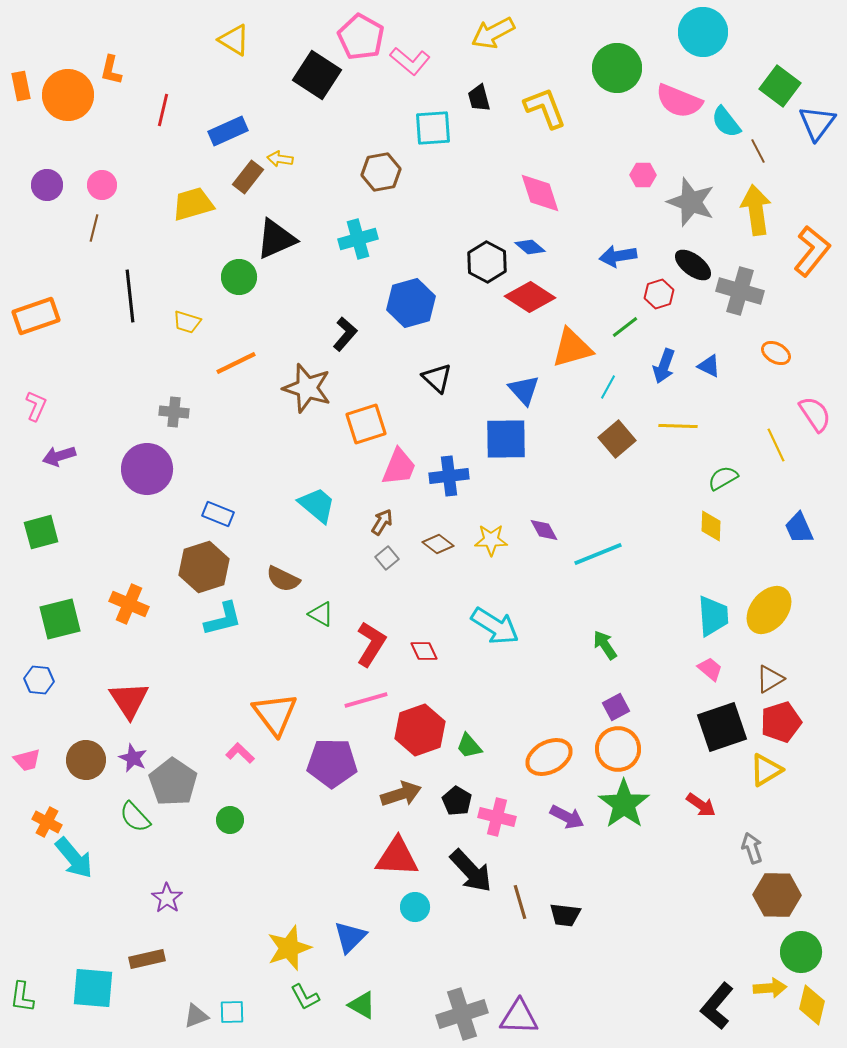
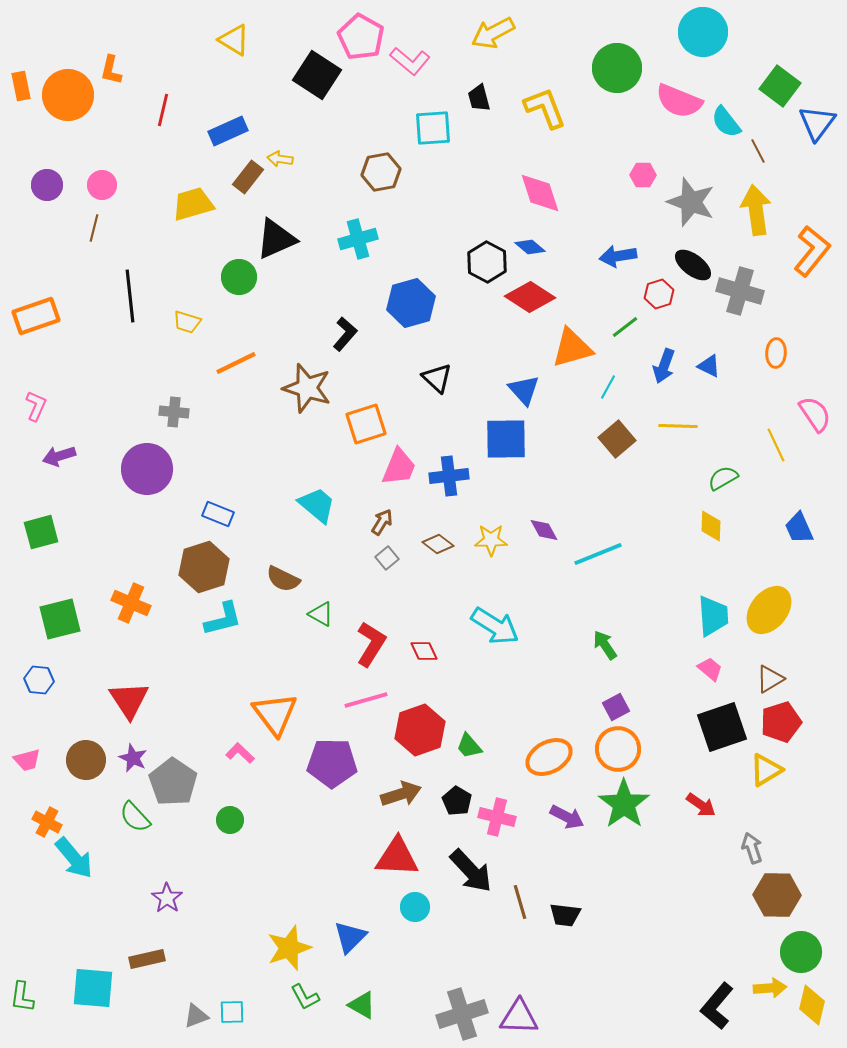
orange ellipse at (776, 353): rotated 64 degrees clockwise
orange cross at (129, 604): moved 2 px right, 1 px up
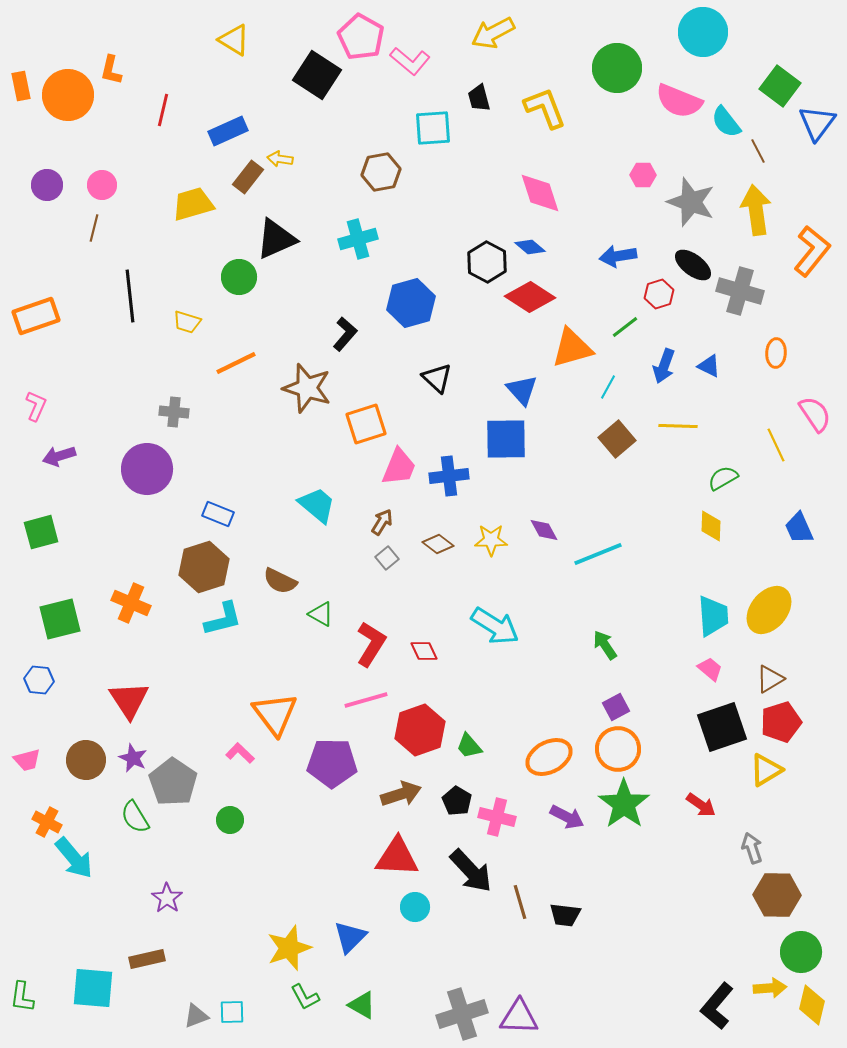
blue triangle at (524, 390): moved 2 px left
brown semicircle at (283, 579): moved 3 px left, 2 px down
green semicircle at (135, 817): rotated 12 degrees clockwise
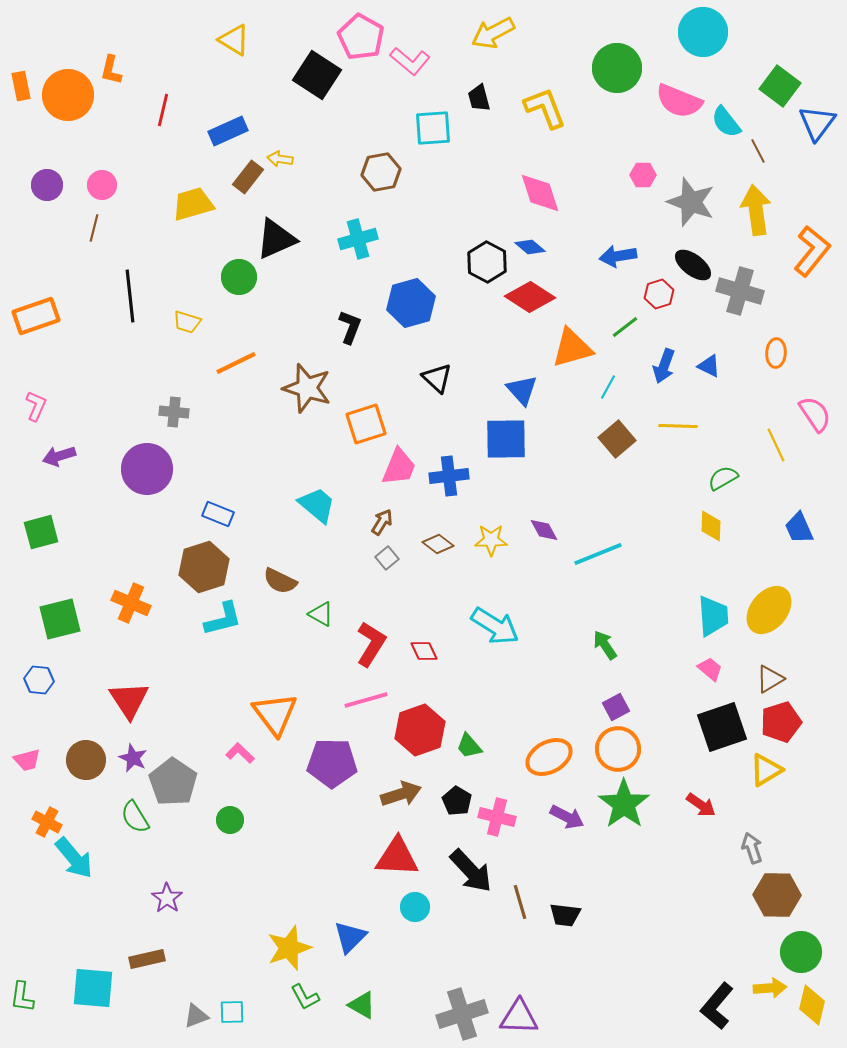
black L-shape at (345, 334): moved 5 px right, 7 px up; rotated 20 degrees counterclockwise
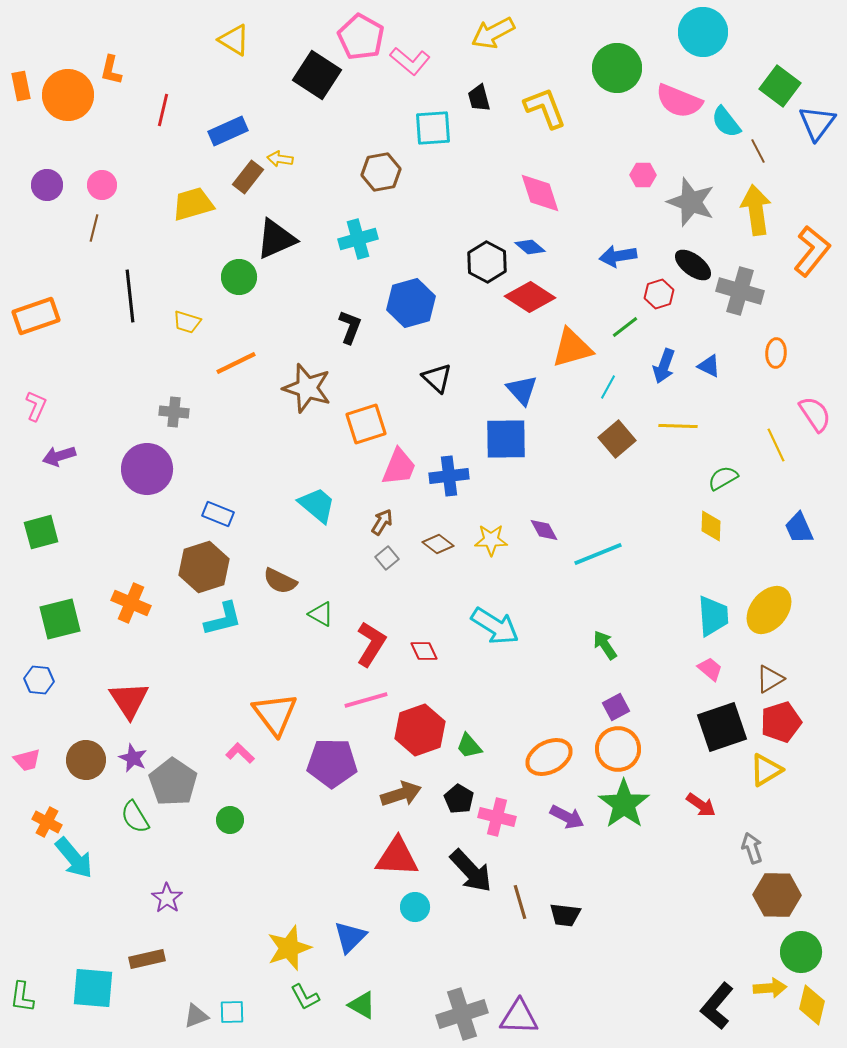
black pentagon at (457, 801): moved 2 px right, 2 px up
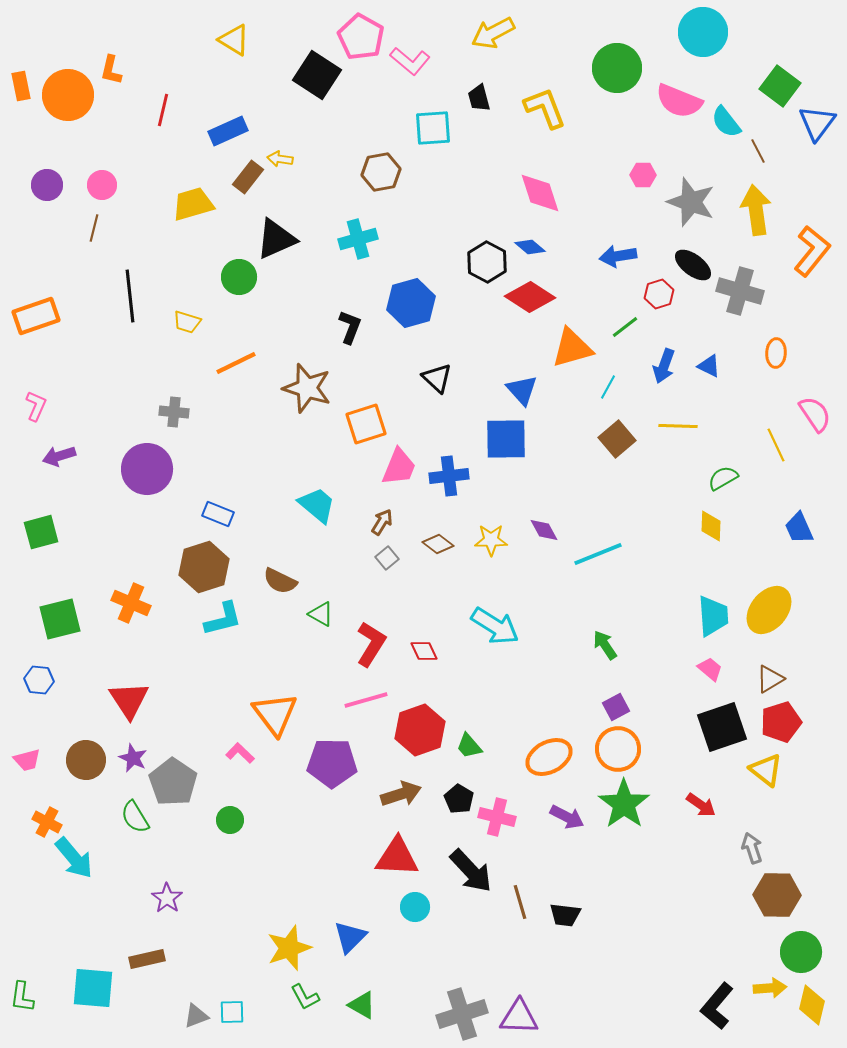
yellow triangle at (766, 770): rotated 51 degrees counterclockwise
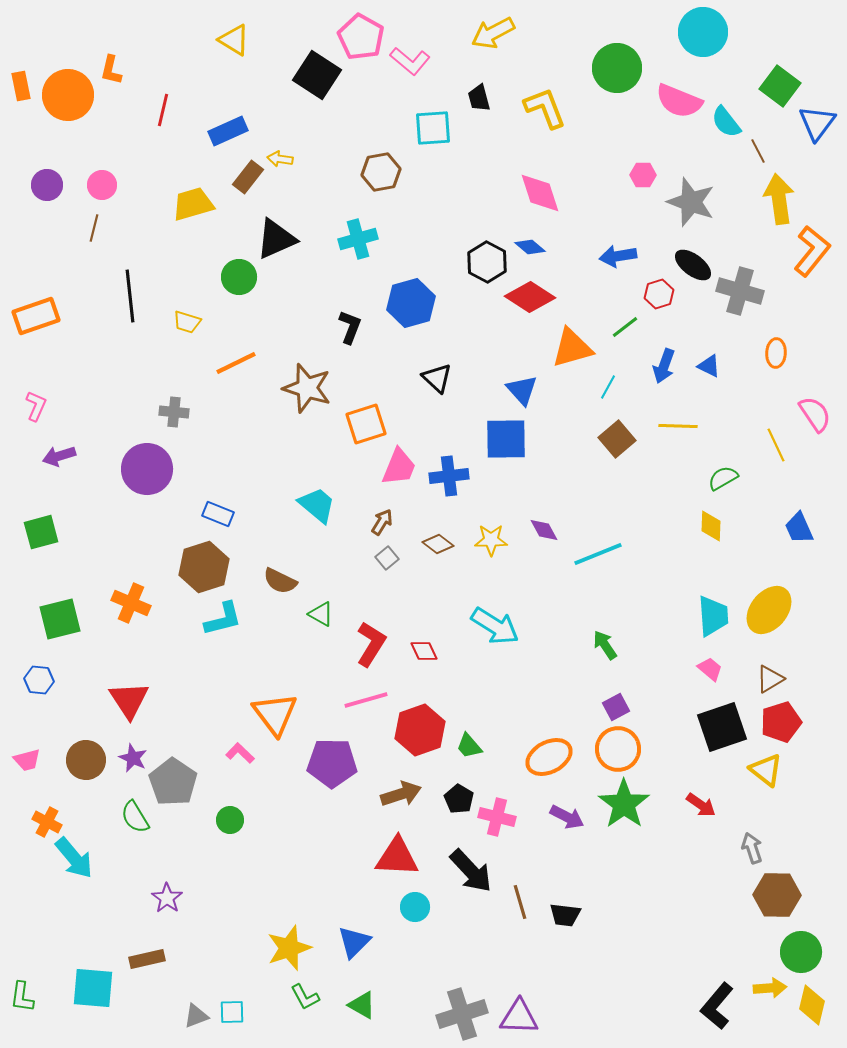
yellow arrow at (756, 210): moved 23 px right, 11 px up
blue triangle at (350, 937): moved 4 px right, 5 px down
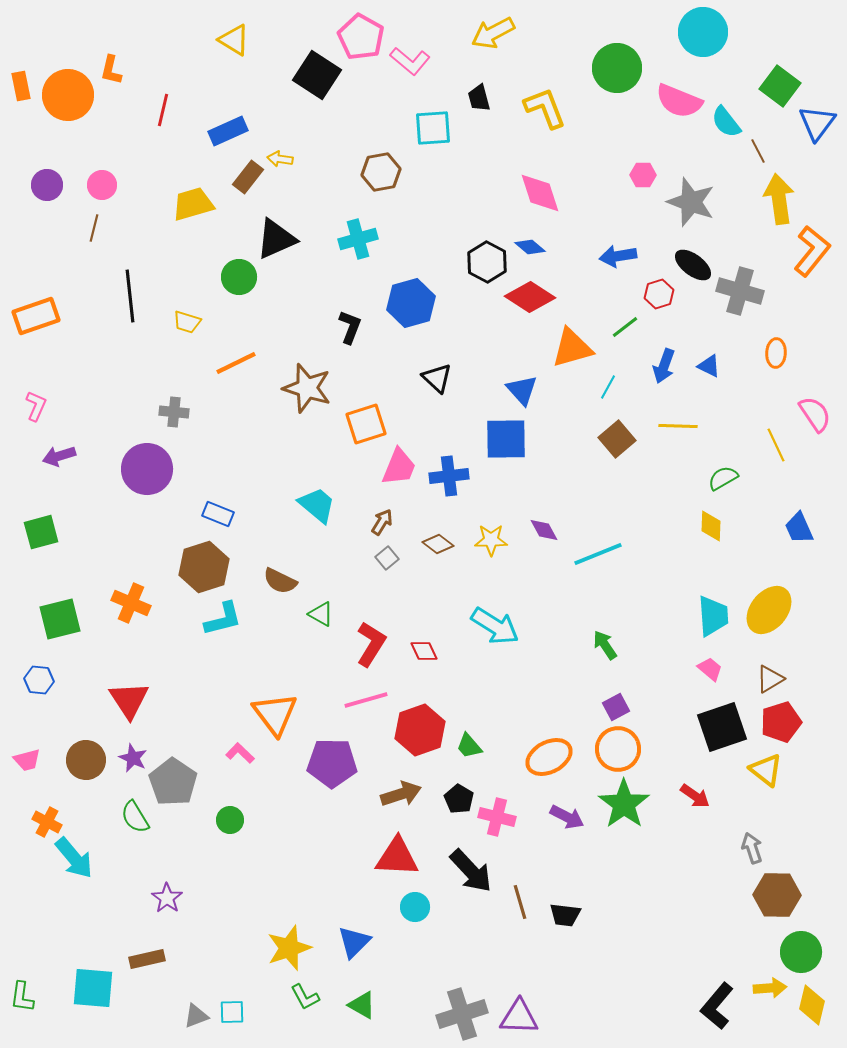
red arrow at (701, 805): moved 6 px left, 9 px up
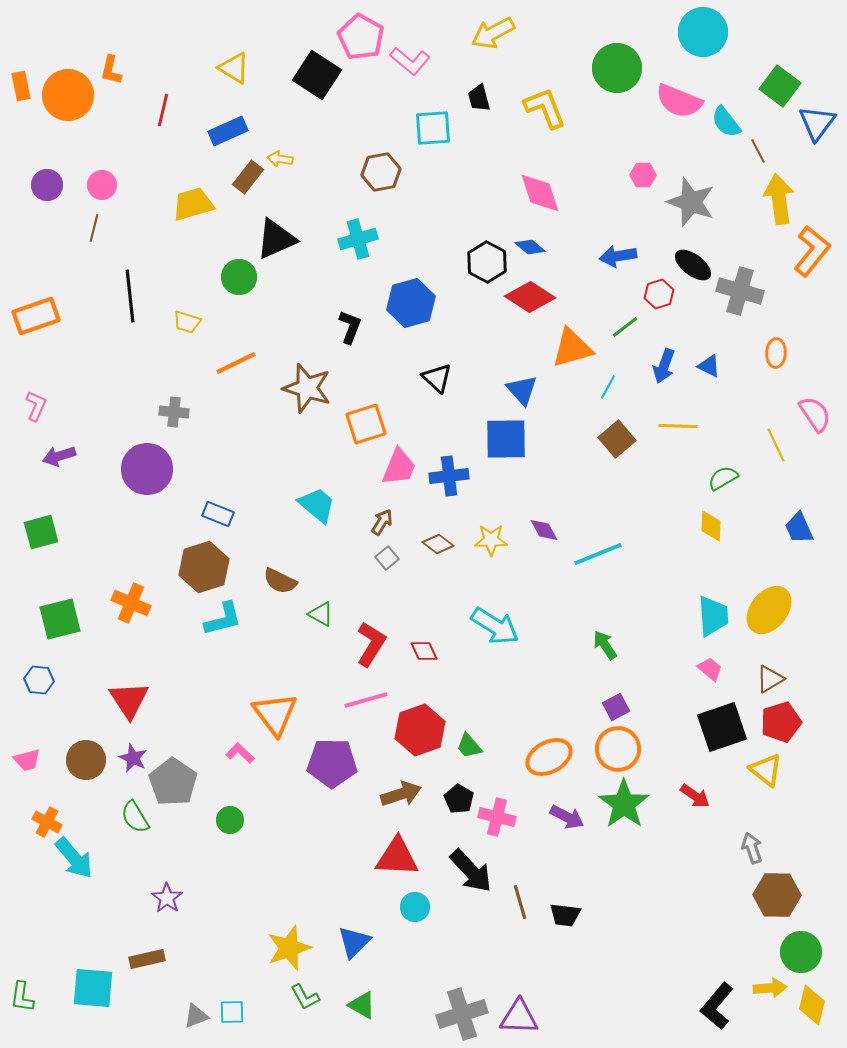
yellow triangle at (234, 40): moved 28 px down
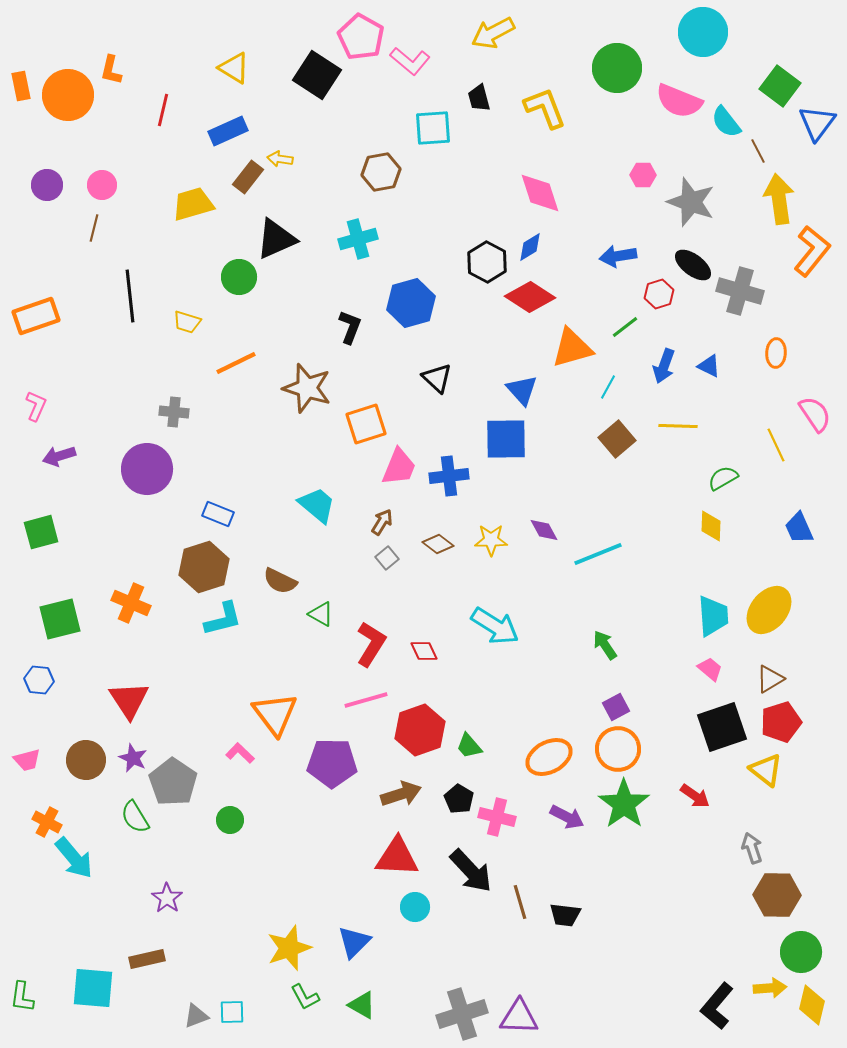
blue diamond at (530, 247): rotated 72 degrees counterclockwise
